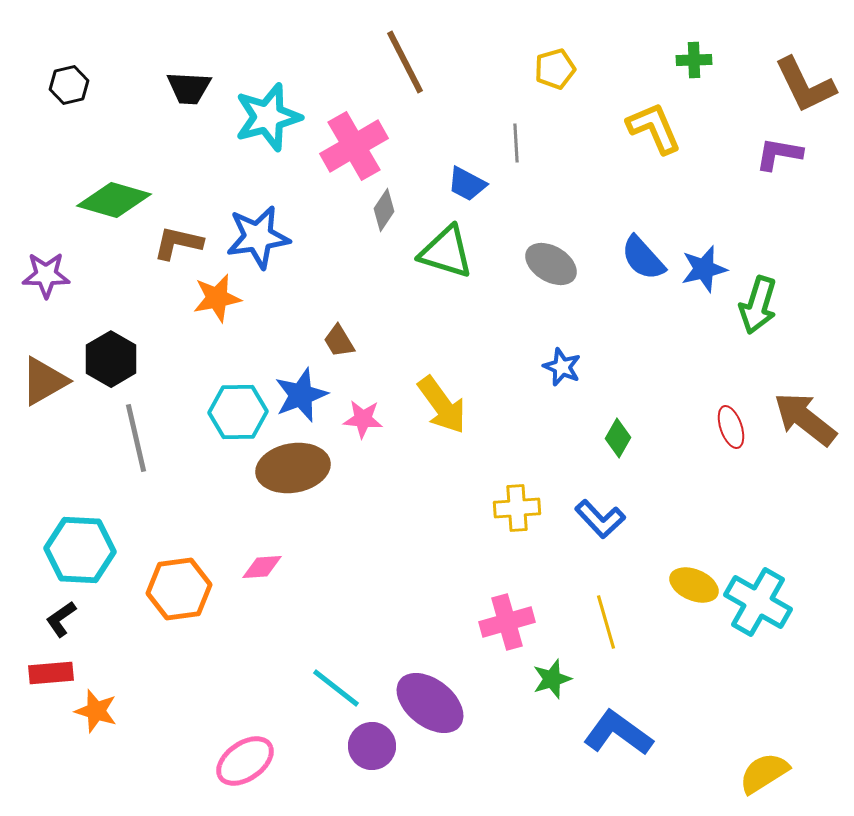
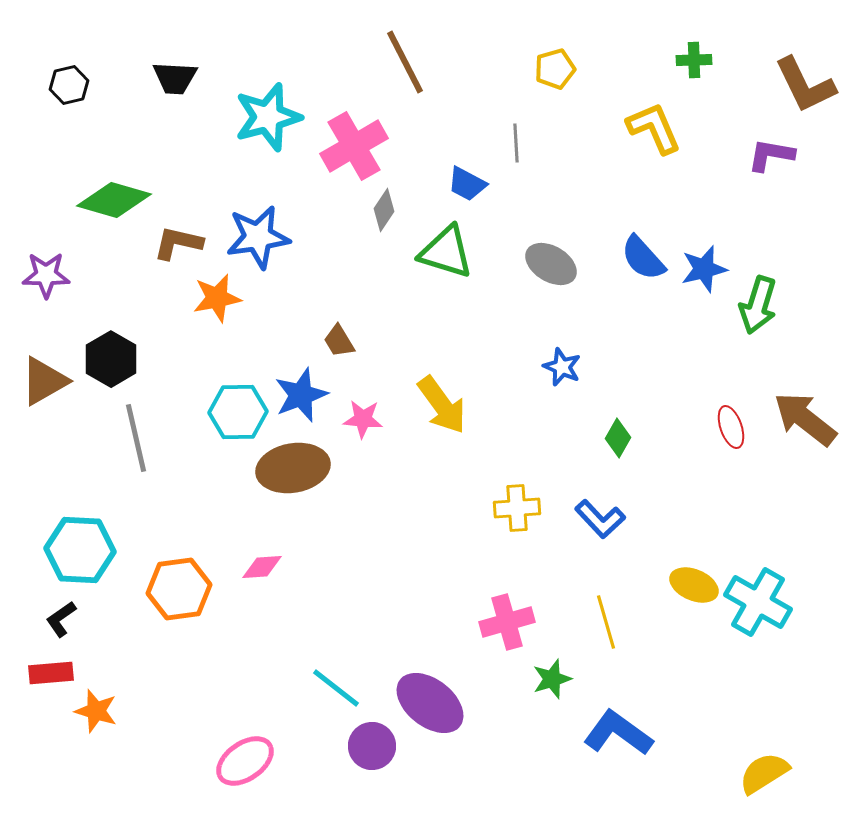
black trapezoid at (189, 88): moved 14 px left, 10 px up
purple L-shape at (779, 154): moved 8 px left, 1 px down
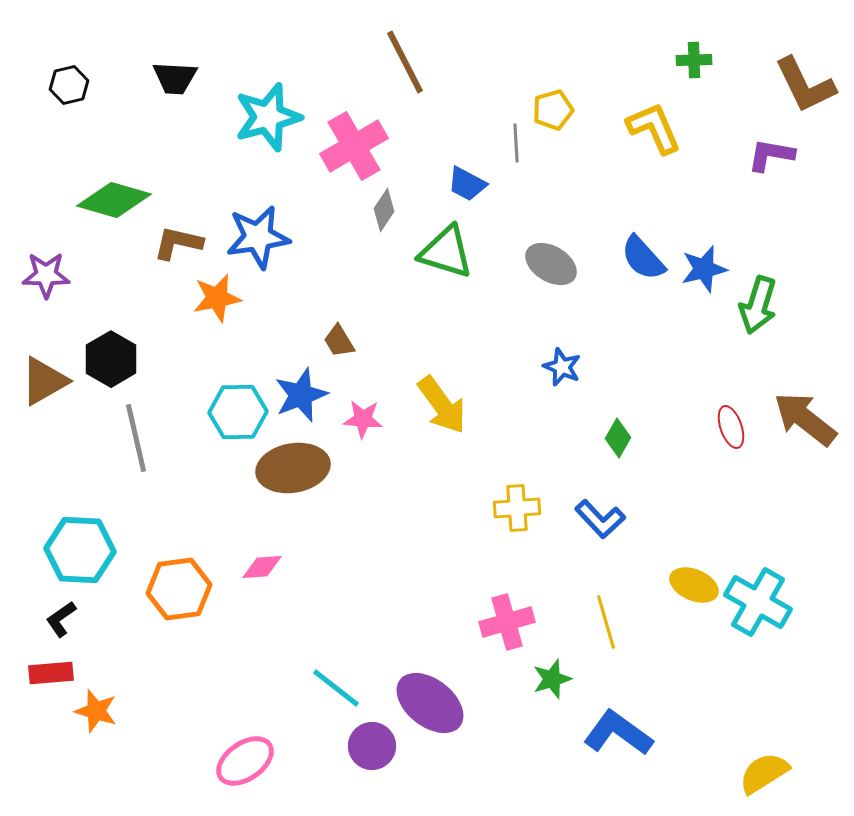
yellow pentagon at (555, 69): moved 2 px left, 41 px down
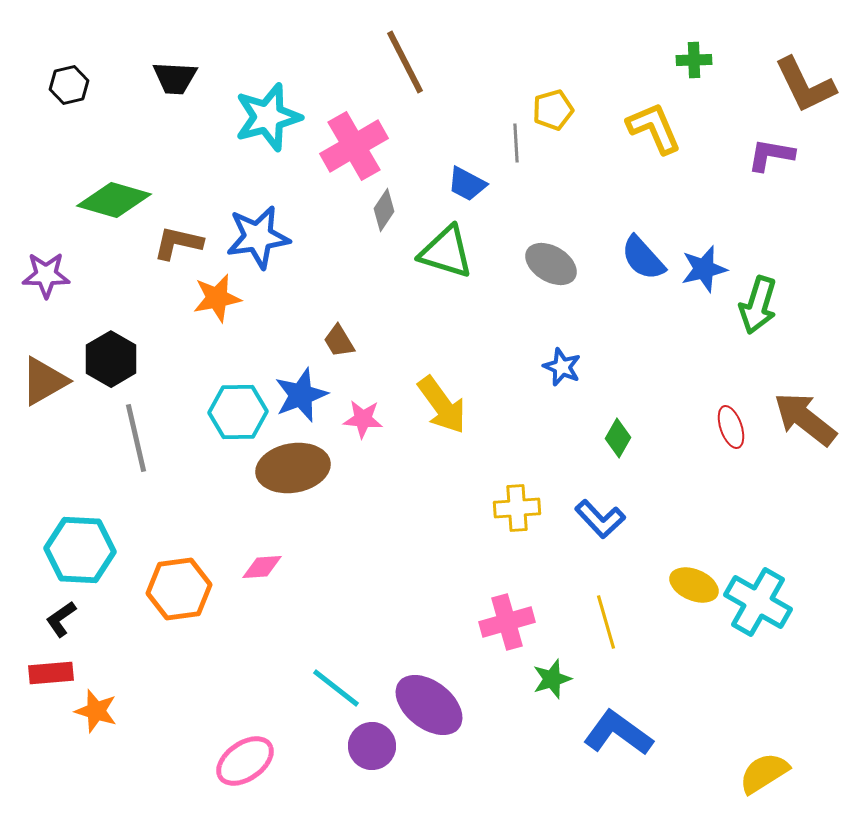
purple ellipse at (430, 703): moved 1 px left, 2 px down
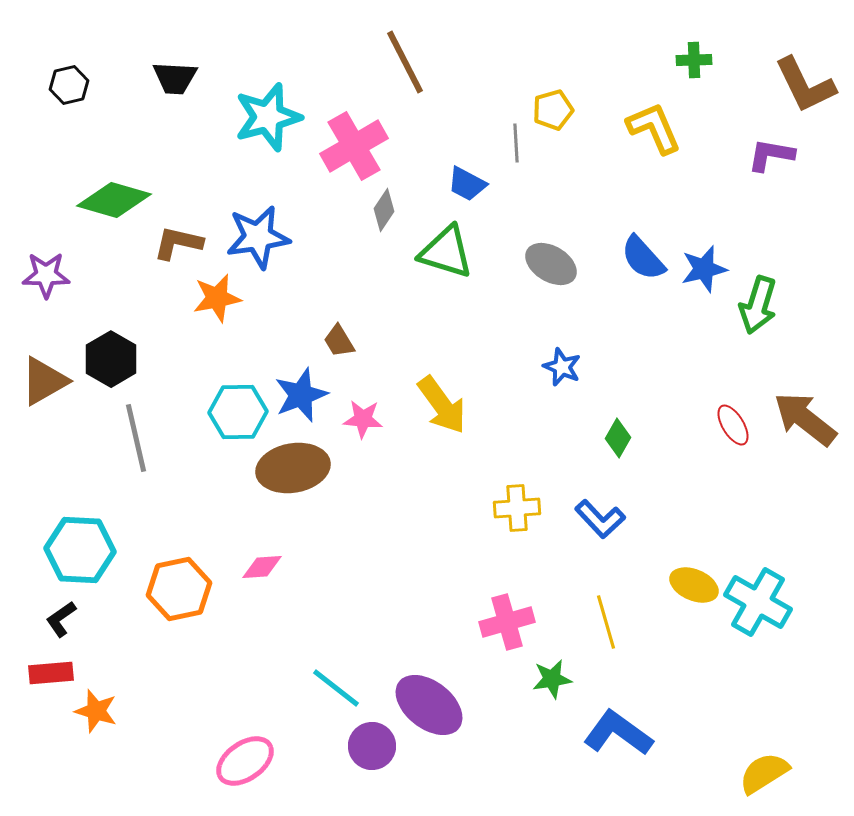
red ellipse at (731, 427): moved 2 px right, 2 px up; rotated 12 degrees counterclockwise
orange hexagon at (179, 589): rotated 4 degrees counterclockwise
green star at (552, 679): rotated 9 degrees clockwise
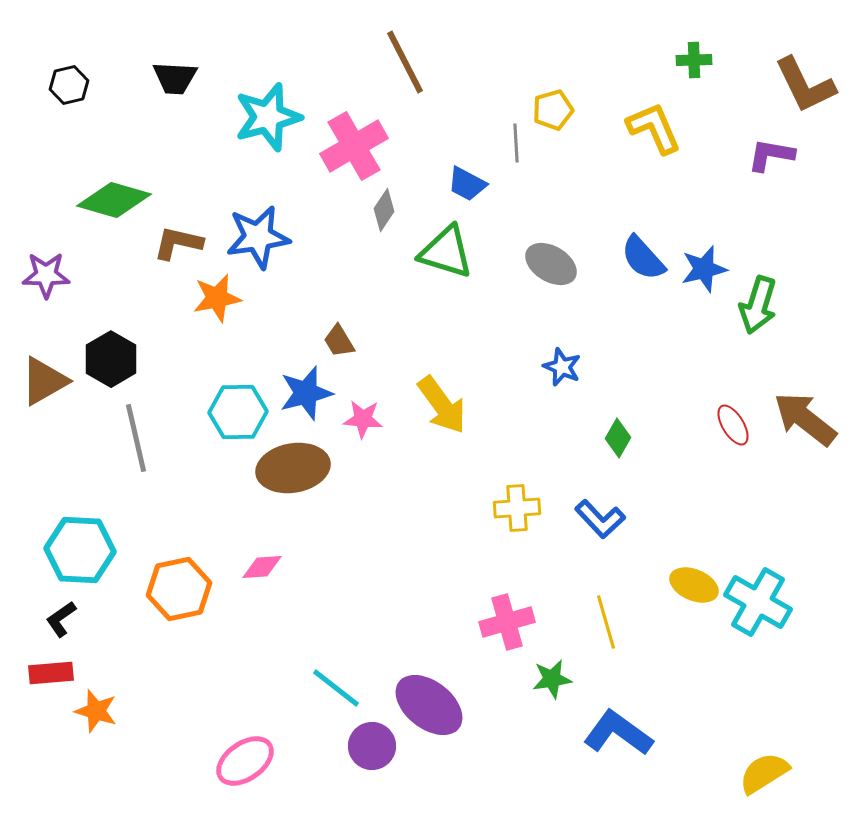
blue star at (301, 395): moved 5 px right, 2 px up; rotated 6 degrees clockwise
